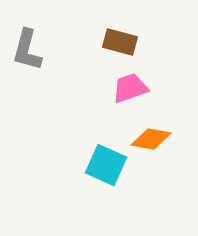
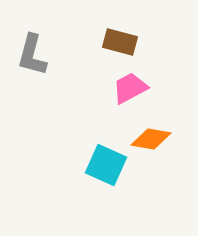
gray L-shape: moved 5 px right, 5 px down
pink trapezoid: rotated 9 degrees counterclockwise
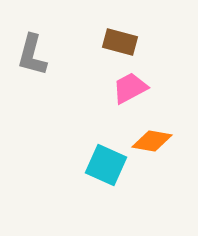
orange diamond: moved 1 px right, 2 px down
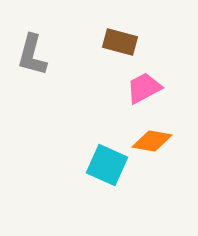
pink trapezoid: moved 14 px right
cyan square: moved 1 px right
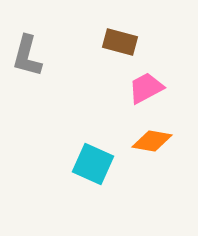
gray L-shape: moved 5 px left, 1 px down
pink trapezoid: moved 2 px right
cyan square: moved 14 px left, 1 px up
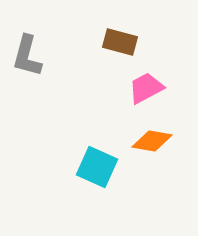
cyan square: moved 4 px right, 3 px down
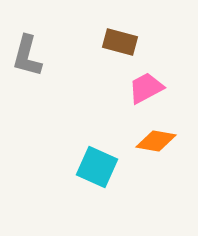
orange diamond: moved 4 px right
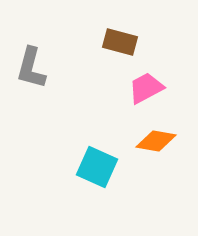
gray L-shape: moved 4 px right, 12 px down
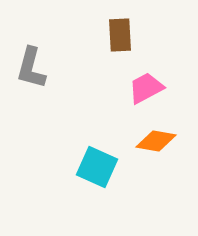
brown rectangle: moved 7 px up; rotated 72 degrees clockwise
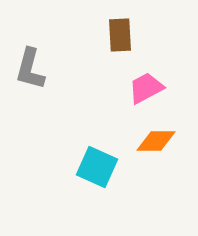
gray L-shape: moved 1 px left, 1 px down
orange diamond: rotated 9 degrees counterclockwise
